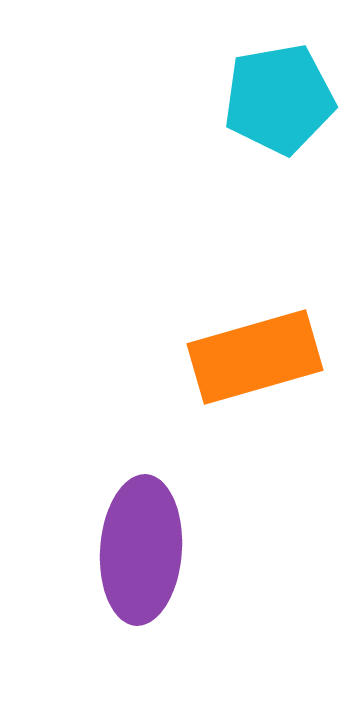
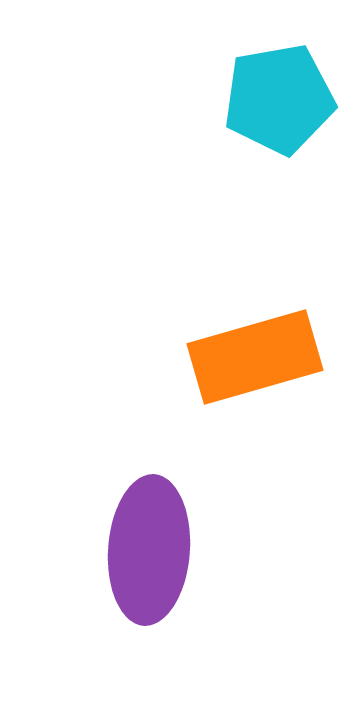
purple ellipse: moved 8 px right
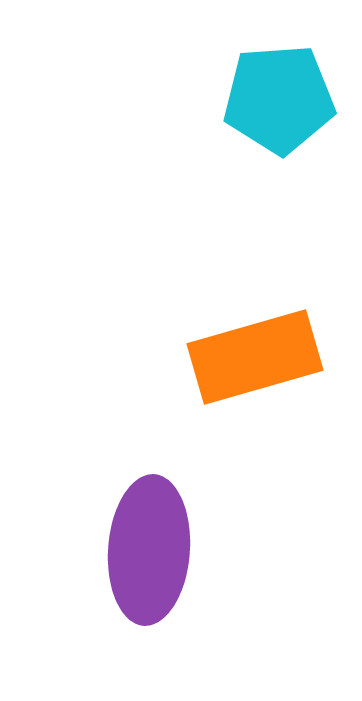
cyan pentagon: rotated 6 degrees clockwise
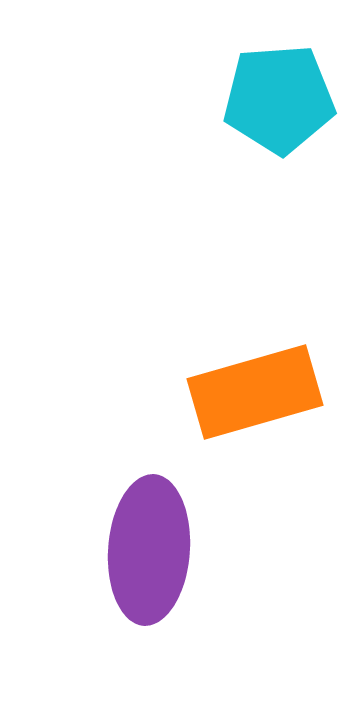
orange rectangle: moved 35 px down
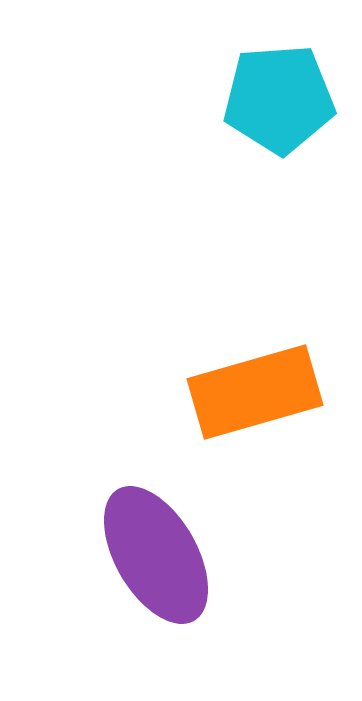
purple ellipse: moved 7 px right, 5 px down; rotated 34 degrees counterclockwise
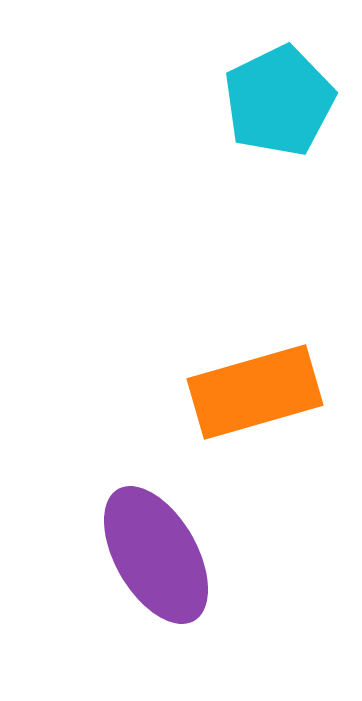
cyan pentagon: moved 2 px down; rotated 22 degrees counterclockwise
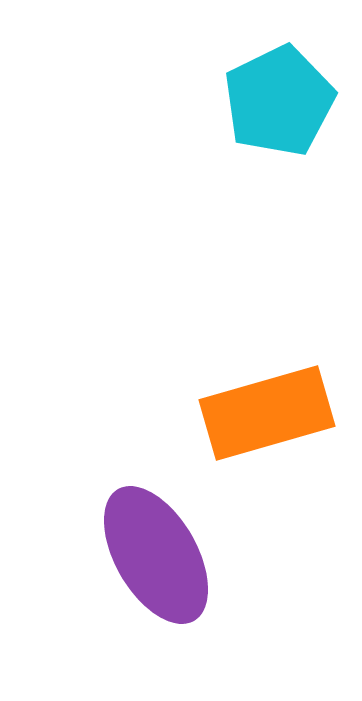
orange rectangle: moved 12 px right, 21 px down
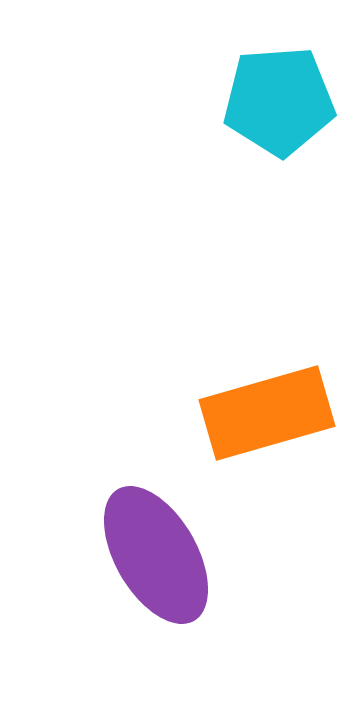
cyan pentagon: rotated 22 degrees clockwise
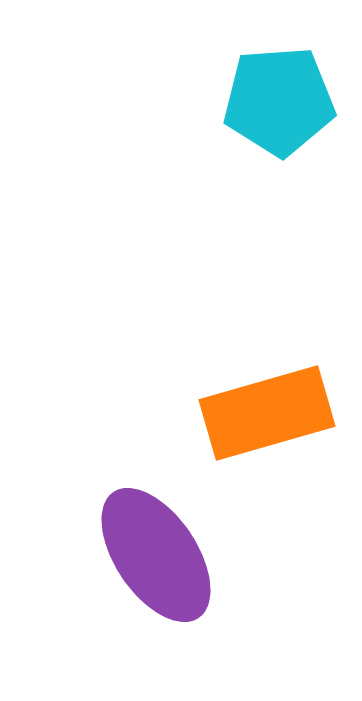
purple ellipse: rotated 4 degrees counterclockwise
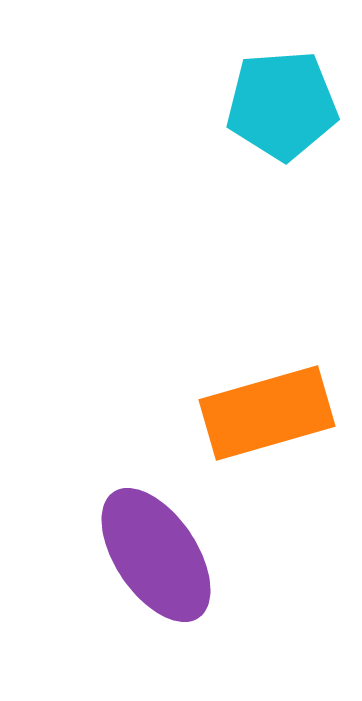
cyan pentagon: moved 3 px right, 4 px down
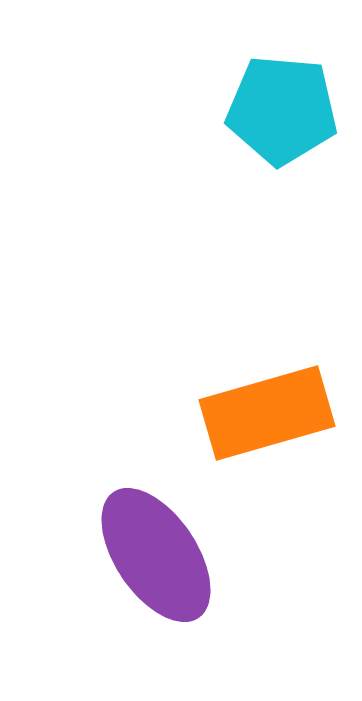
cyan pentagon: moved 5 px down; rotated 9 degrees clockwise
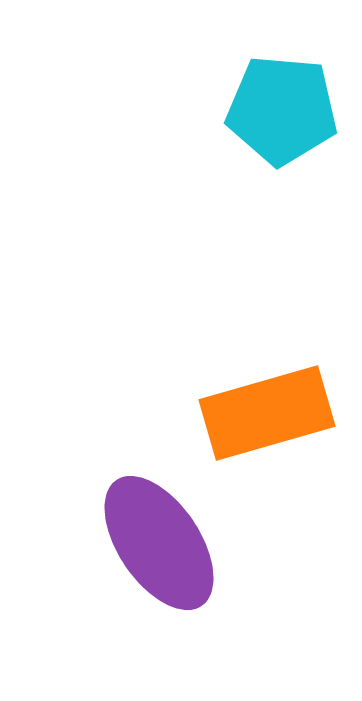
purple ellipse: moved 3 px right, 12 px up
